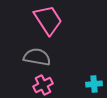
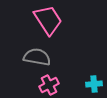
pink cross: moved 6 px right
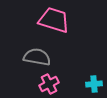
pink trapezoid: moved 6 px right; rotated 40 degrees counterclockwise
pink cross: moved 1 px up
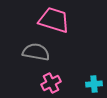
gray semicircle: moved 1 px left, 5 px up
pink cross: moved 2 px right, 1 px up
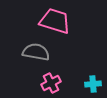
pink trapezoid: moved 1 px right, 1 px down
cyan cross: moved 1 px left
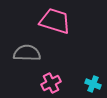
gray semicircle: moved 9 px left, 1 px down; rotated 8 degrees counterclockwise
cyan cross: rotated 28 degrees clockwise
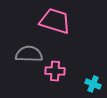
gray semicircle: moved 2 px right, 1 px down
pink cross: moved 4 px right, 12 px up; rotated 30 degrees clockwise
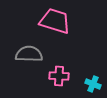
pink cross: moved 4 px right, 5 px down
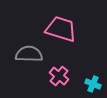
pink trapezoid: moved 6 px right, 8 px down
pink cross: rotated 36 degrees clockwise
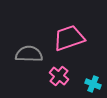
pink trapezoid: moved 8 px right, 9 px down; rotated 36 degrees counterclockwise
